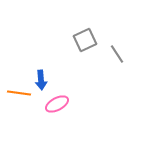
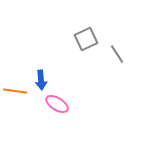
gray square: moved 1 px right, 1 px up
orange line: moved 4 px left, 2 px up
pink ellipse: rotated 60 degrees clockwise
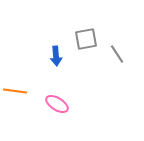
gray square: rotated 15 degrees clockwise
blue arrow: moved 15 px right, 24 px up
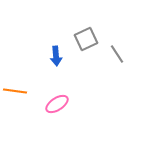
gray square: rotated 15 degrees counterclockwise
pink ellipse: rotated 65 degrees counterclockwise
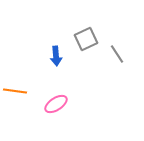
pink ellipse: moved 1 px left
